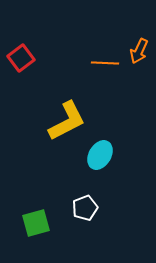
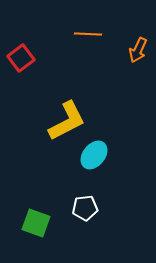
orange arrow: moved 1 px left, 1 px up
orange line: moved 17 px left, 29 px up
cyan ellipse: moved 6 px left; rotated 8 degrees clockwise
white pentagon: rotated 15 degrees clockwise
green square: rotated 36 degrees clockwise
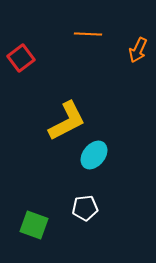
green square: moved 2 px left, 2 px down
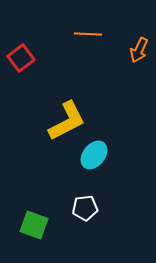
orange arrow: moved 1 px right
